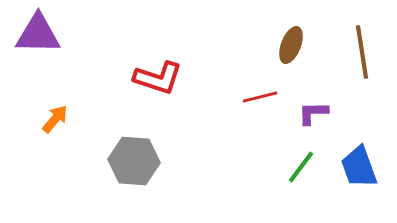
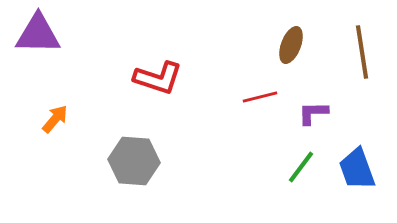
blue trapezoid: moved 2 px left, 2 px down
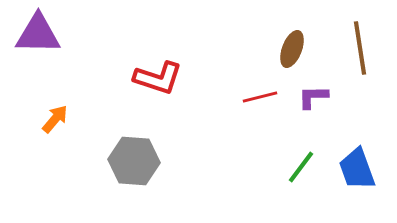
brown ellipse: moved 1 px right, 4 px down
brown line: moved 2 px left, 4 px up
purple L-shape: moved 16 px up
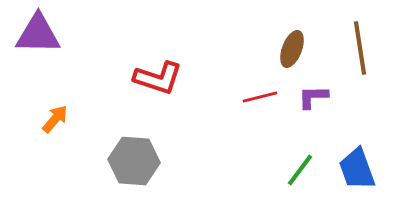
green line: moved 1 px left, 3 px down
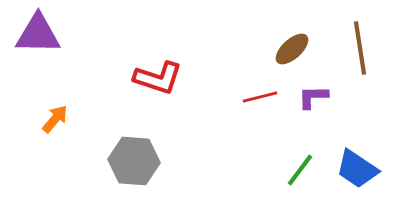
brown ellipse: rotated 27 degrees clockwise
blue trapezoid: rotated 36 degrees counterclockwise
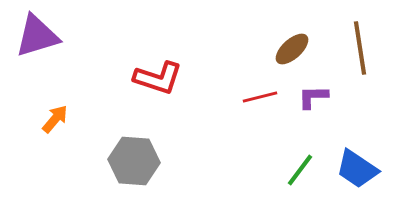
purple triangle: moved 1 px left, 2 px down; rotated 18 degrees counterclockwise
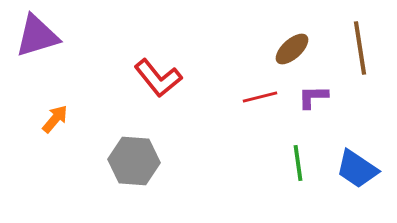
red L-shape: rotated 33 degrees clockwise
green line: moved 2 px left, 7 px up; rotated 45 degrees counterclockwise
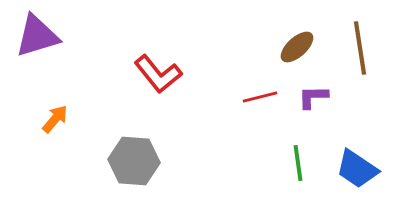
brown ellipse: moved 5 px right, 2 px up
red L-shape: moved 4 px up
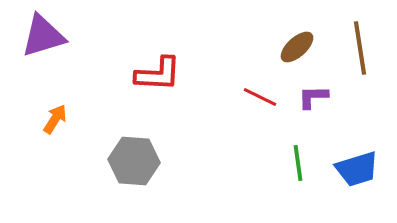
purple triangle: moved 6 px right
red L-shape: rotated 48 degrees counterclockwise
red line: rotated 40 degrees clockwise
orange arrow: rotated 8 degrees counterclockwise
blue trapezoid: rotated 51 degrees counterclockwise
